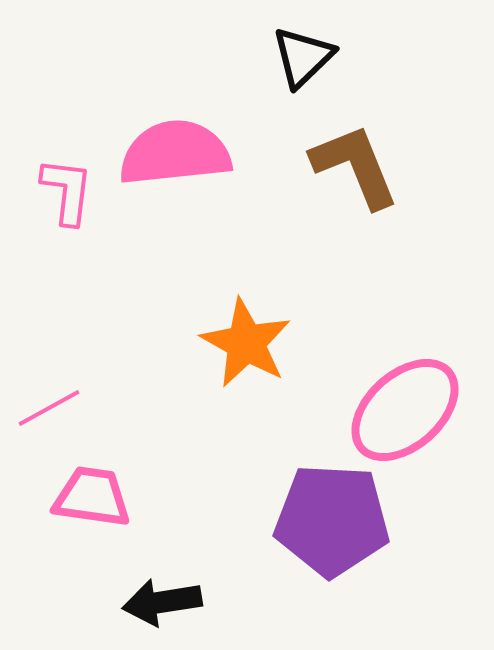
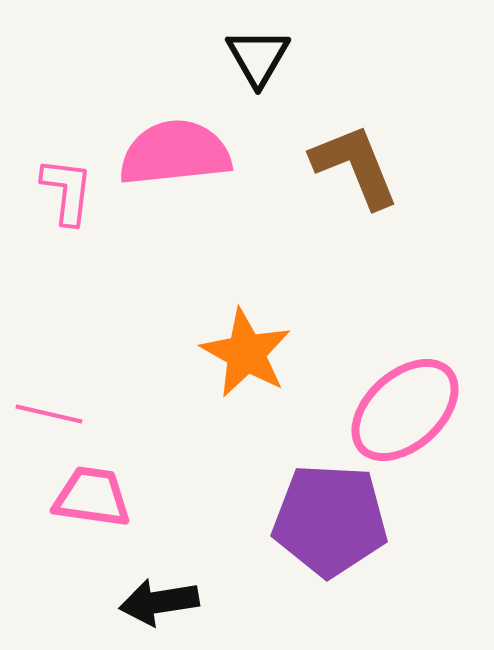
black triangle: moved 45 px left; rotated 16 degrees counterclockwise
orange star: moved 10 px down
pink line: moved 6 px down; rotated 42 degrees clockwise
purple pentagon: moved 2 px left
black arrow: moved 3 px left
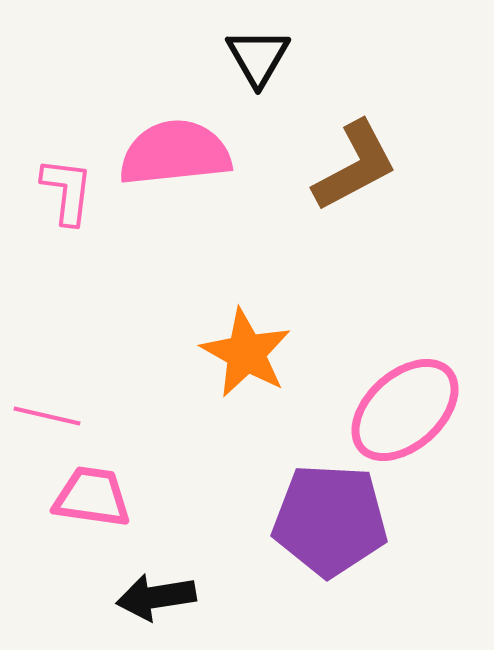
brown L-shape: rotated 84 degrees clockwise
pink line: moved 2 px left, 2 px down
black arrow: moved 3 px left, 5 px up
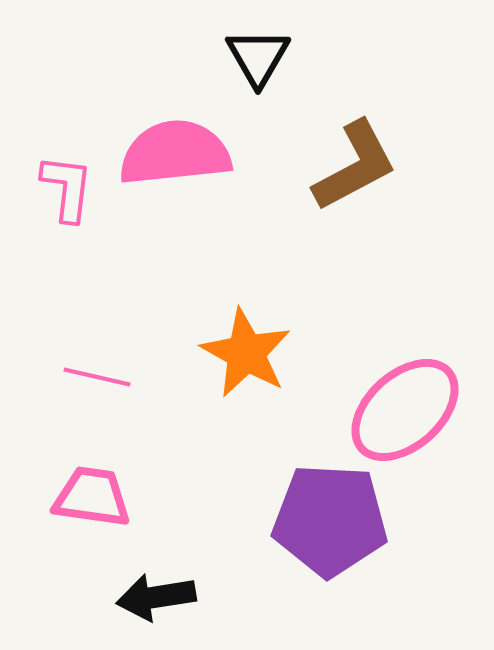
pink L-shape: moved 3 px up
pink line: moved 50 px right, 39 px up
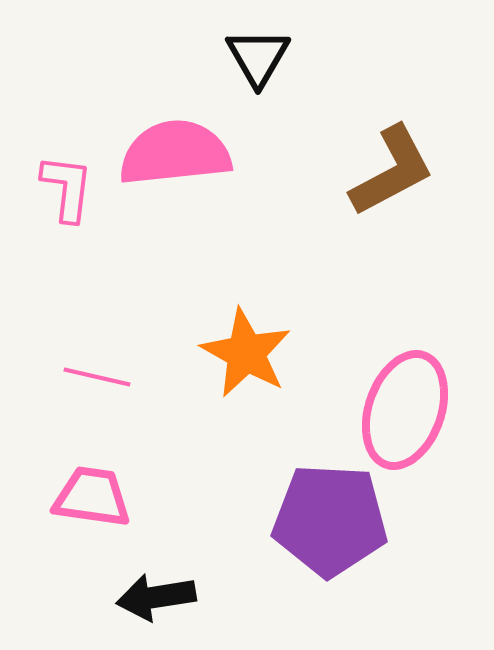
brown L-shape: moved 37 px right, 5 px down
pink ellipse: rotated 29 degrees counterclockwise
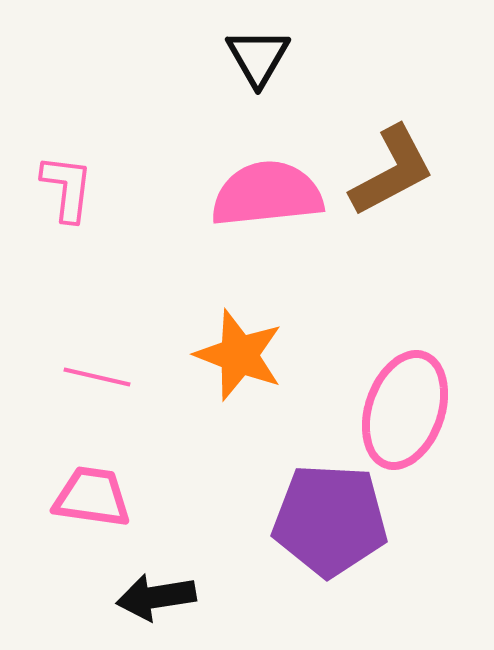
pink semicircle: moved 92 px right, 41 px down
orange star: moved 7 px left, 2 px down; rotated 8 degrees counterclockwise
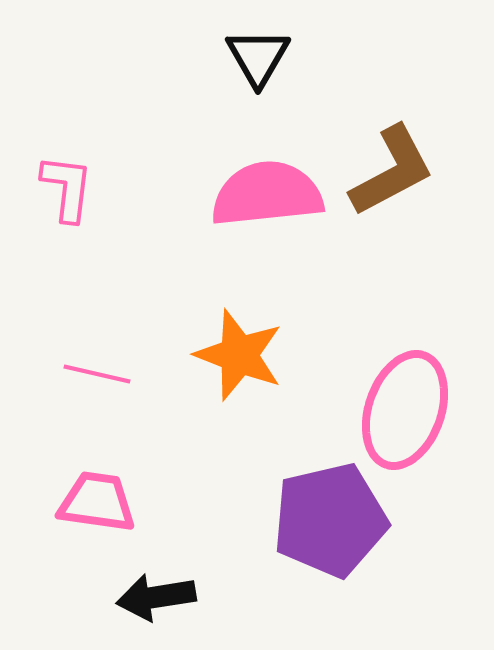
pink line: moved 3 px up
pink trapezoid: moved 5 px right, 5 px down
purple pentagon: rotated 16 degrees counterclockwise
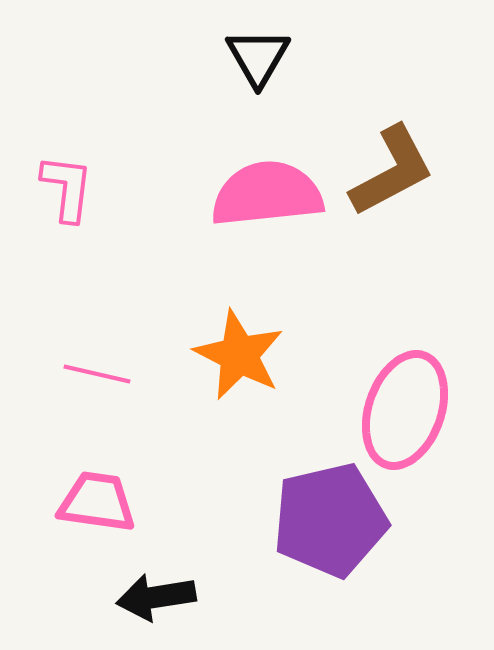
orange star: rotated 6 degrees clockwise
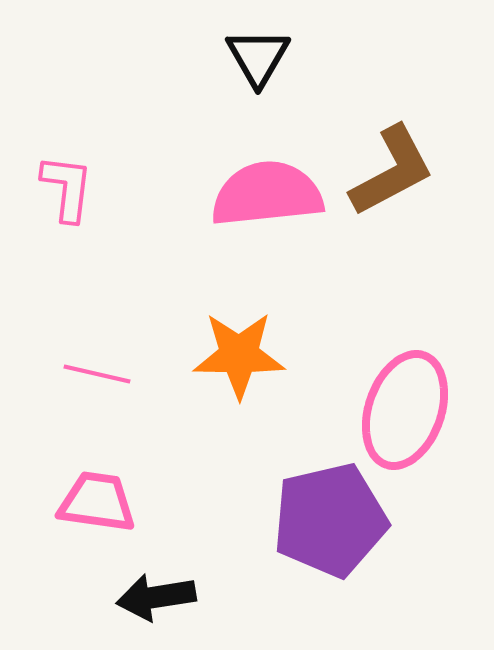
orange star: rotated 26 degrees counterclockwise
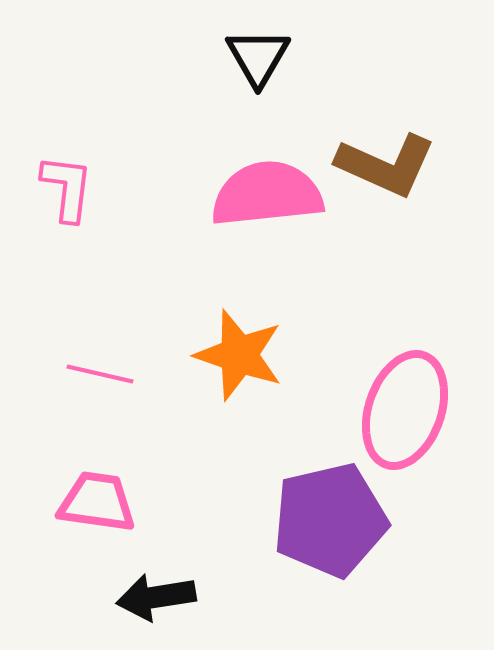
brown L-shape: moved 6 px left, 6 px up; rotated 52 degrees clockwise
orange star: rotated 18 degrees clockwise
pink line: moved 3 px right
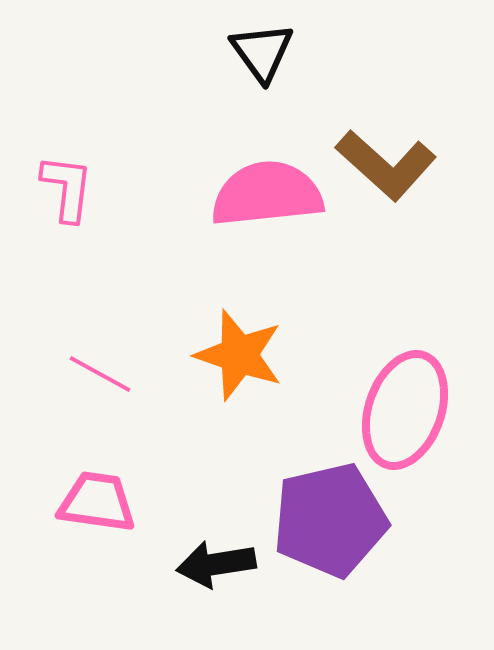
black triangle: moved 4 px right, 5 px up; rotated 6 degrees counterclockwise
brown L-shape: rotated 18 degrees clockwise
pink line: rotated 16 degrees clockwise
black arrow: moved 60 px right, 33 px up
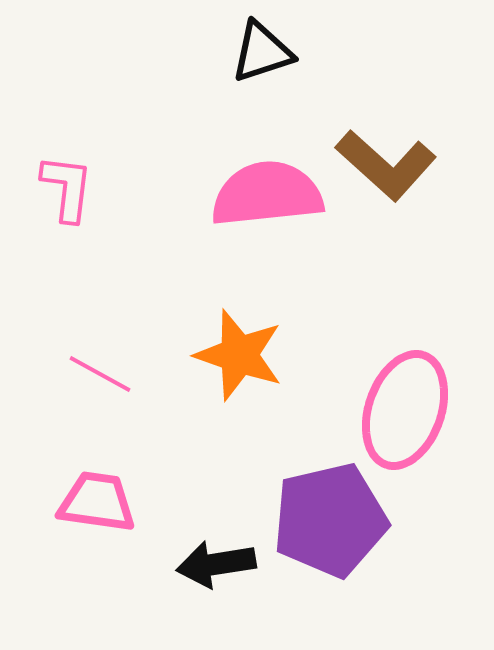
black triangle: rotated 48 degrees clockwise
